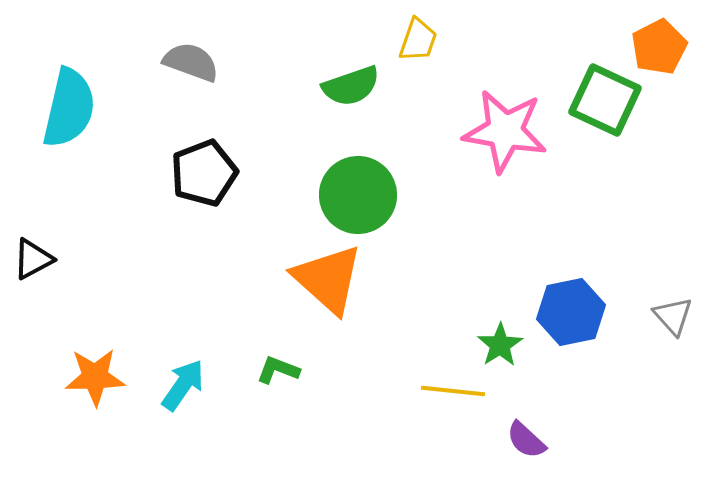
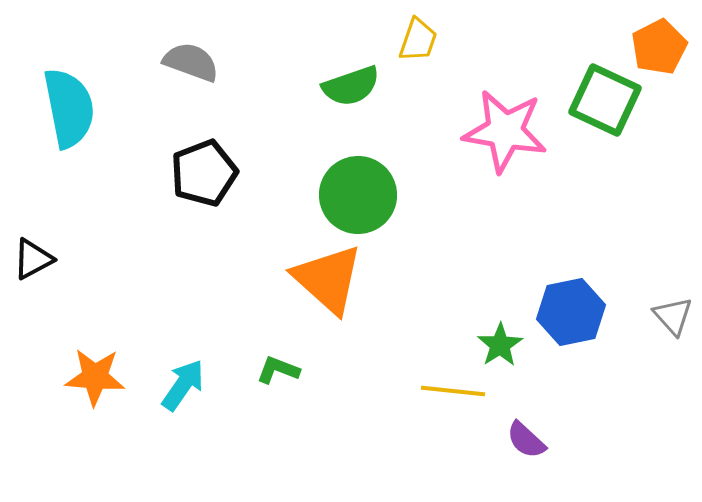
cyan semicircle: rotated 24 degrees counterclockwise
orange star: rotated 6 degrees clockwise
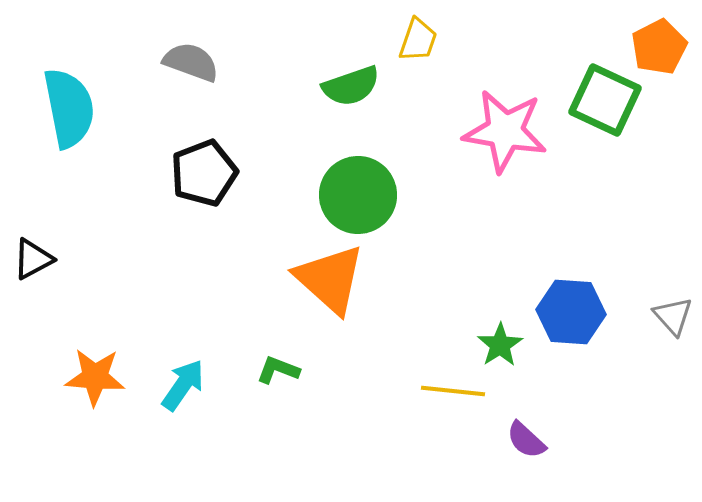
orange triangle: moved 2 px right
blue hexagon: rotated 16 degrees clockwise
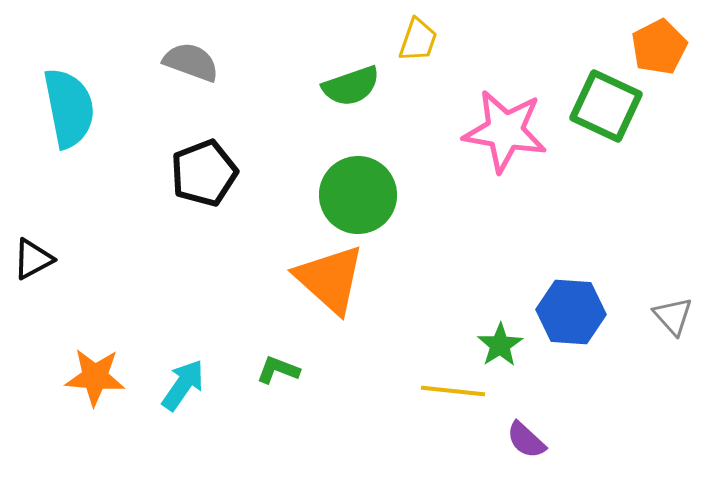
green square: moved 1 px right, 6 px down
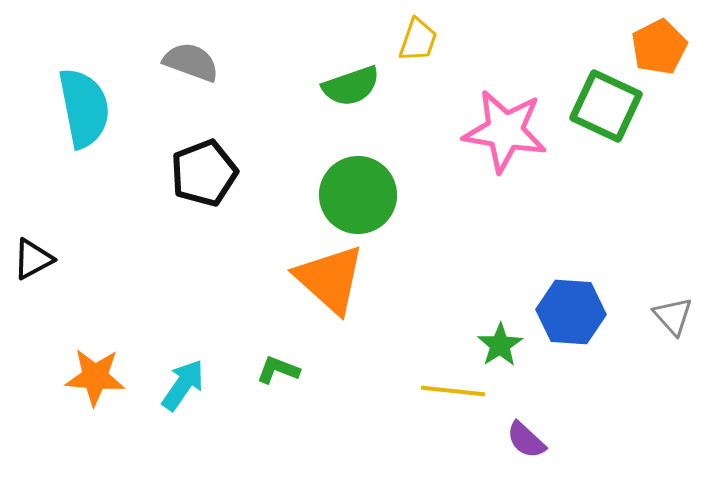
cyan semicircle: moved 15 px right
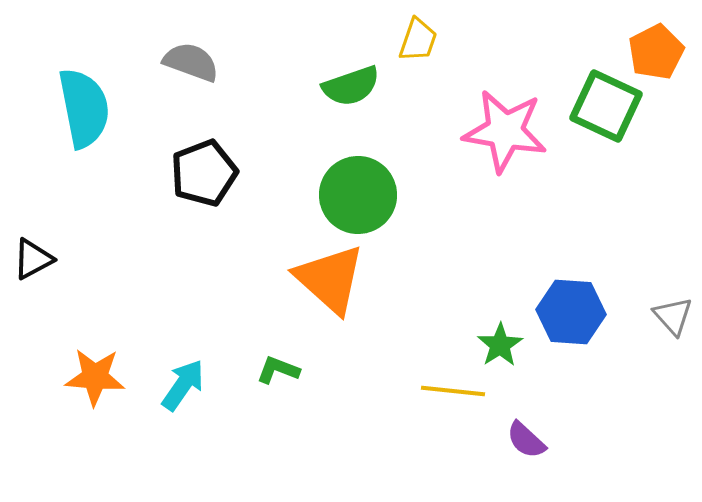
orange pentagon: moved 3 px left, 5 px down
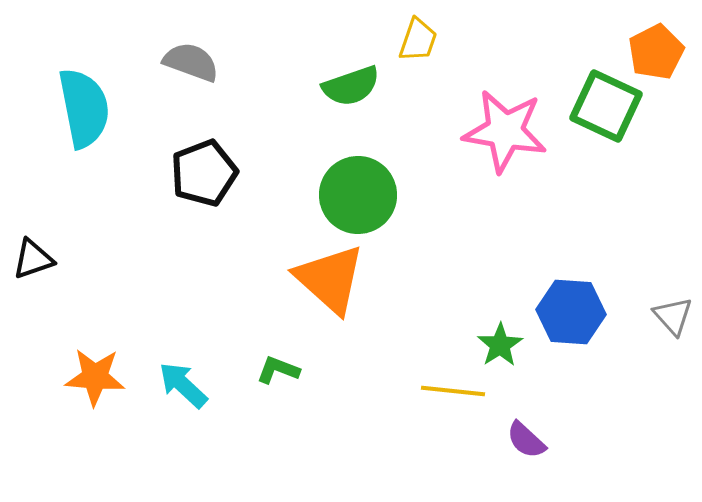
black triangle: rotated 9 degrees clockwise
cyan arrow: rotated 82 degrees counterclockwise
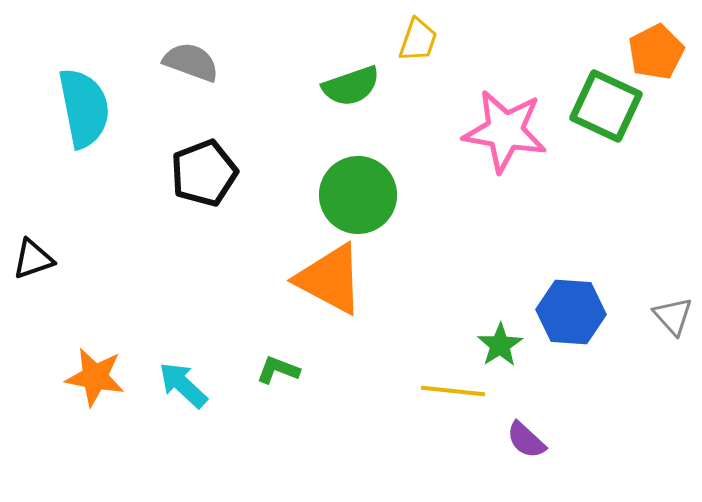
orange triangle: rotated 14 degrees counterclockwise
orange star: rotated 6 degrees clockwise
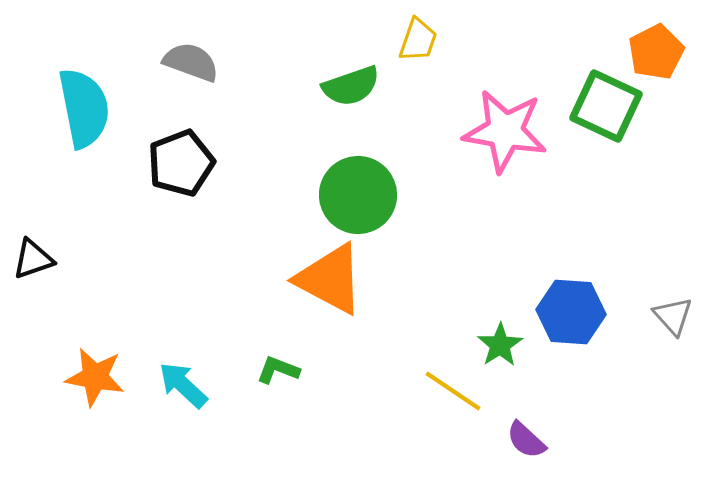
black pentagon: moved 23 px left, 10 px up
yellow line: rotated 28 degrees clockwise
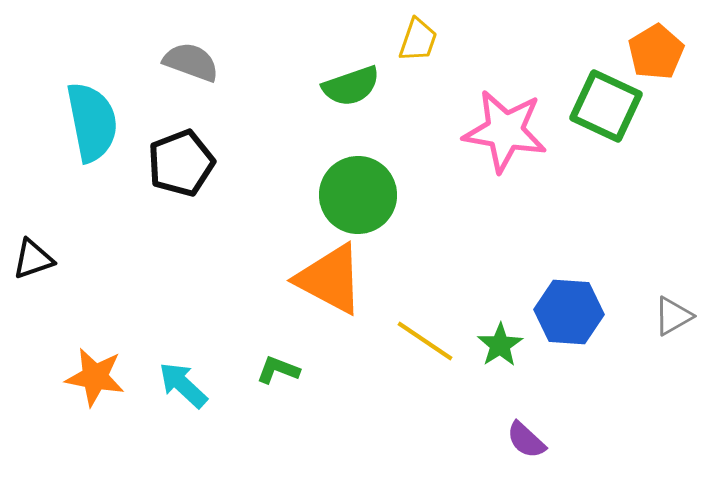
orange pentagon: rotated 4 degrees counterclockwise
cyan semicircle: moved 8 px right, 14 px down
blue hexagon: moved 2 px left
gray triangle: rotated 42 degrees clockwise
yellow line: moved 28 px left, 50 px up
